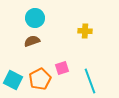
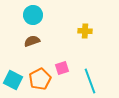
cyan circle: moved 2 px left, 3 px up
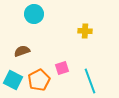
cyan circle: moved 1 px right, 1 px up
brown semicircle: moved 10 px left, 10 px down
orange pentagon: moved 1 px left, 1 px down
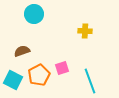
orange pentagon: moved 5 px up
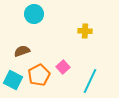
pink square: moved 1 px right, 1 px up; rotated 24 degrees counterclockwise
cyan line: rotated 45 degrees clockwise
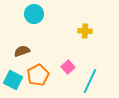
pink square: moved 5 px right
orange pentagon: moved 1 px left
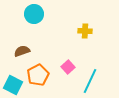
cyan square: moved 5 px down
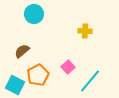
brown semicircle: rotated 21 degrees counterclockwise
cyan line: rotated 15 degrees clockwise
cyan square: moved 2 px right
